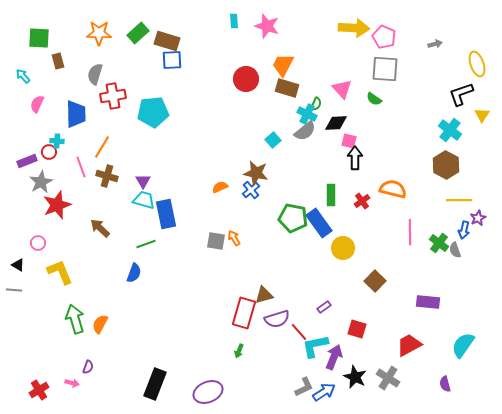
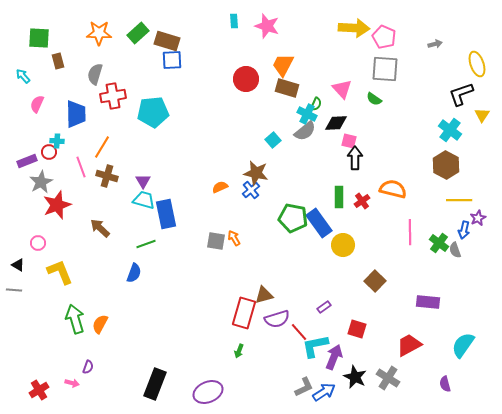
green rectangle at (331, 195): moved 8 px right, 2 px down
yellow circle at (343, 248): moved 3 px up
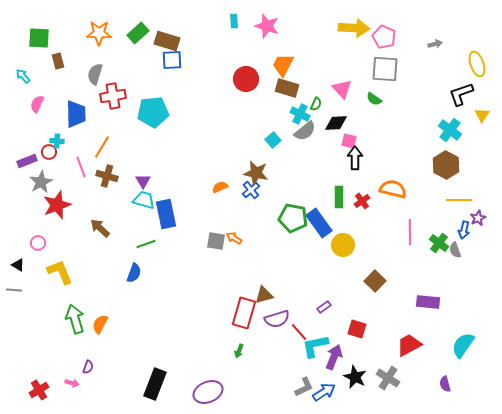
cyan cross at (307, 114): moved 7 px left
orange arrow at (234, 238): rotated 28 degrees counterclockwise
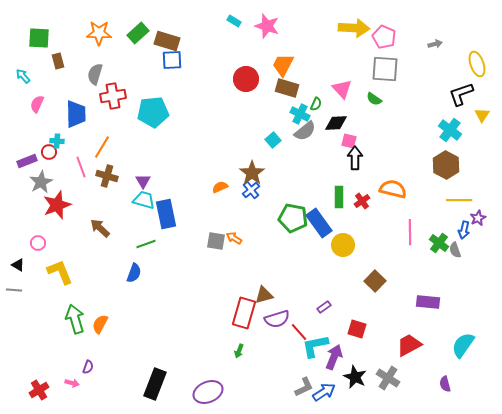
cyan rectangle at (234, 21): rotated 56 degrees counterclockwise
brown star at (256, 173): moved 4 px left; rotated 25 degrees clockwise
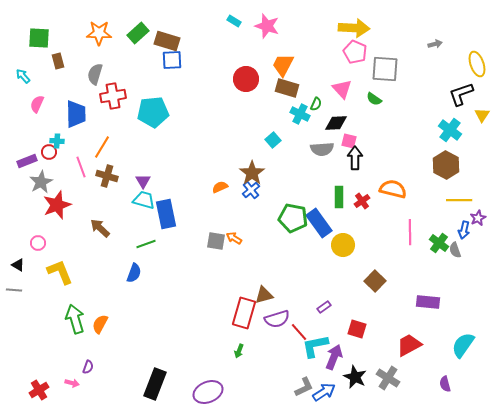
pink pentagon at (384, 37): moved 29 px left, 15 px down
gray semicircle at (305, 131): moved 17 px right, 18 px down; rotated 35 degrees clockwise
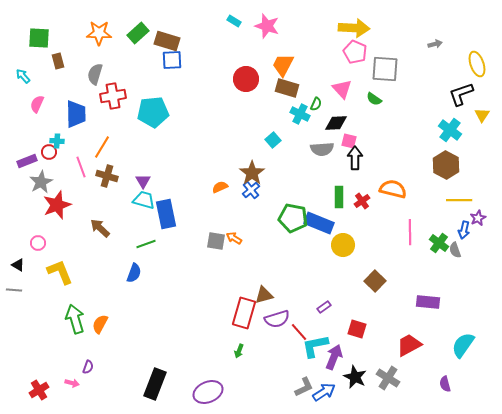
blue rectangle at (319, 223): rotated 32 degrees counterclockwise
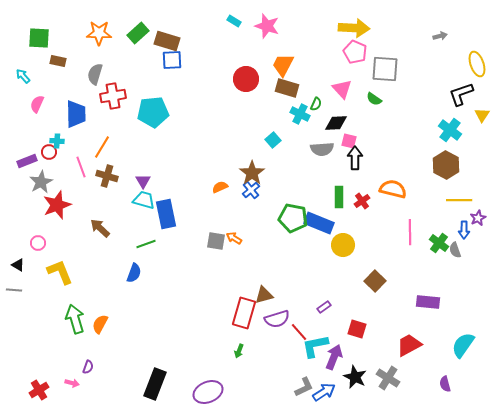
gray arrow at (435, 44): moved 5 px right, 8 px up
brown rectangle at (58, 61): rotated 63 degrees counterclockwise
blue arrow at (464, 230): rotated 12 degrees counterclockwise
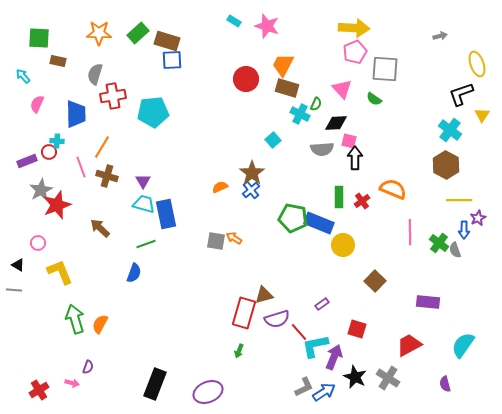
pink pentagon at (355, 52): rotated 25 degrees clockwise
gray star at (41, 182): moved 8 px down
orange semicircle at (393, 189): rotated 8 degrees clockwise
cyan trapezoid at (144, 200): moved 4 px down
purple rectangle at (324, 307): moved 2 px left, 3 px up
